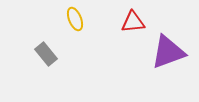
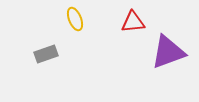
gray rectangle: rotated 70 degrees counterclockwise
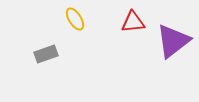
yellow ellipse: rotated 10 degrees counterclockwise
purple triangle: moved 5 px right, 11 px up; rotated 18 degrees counterclockwise
